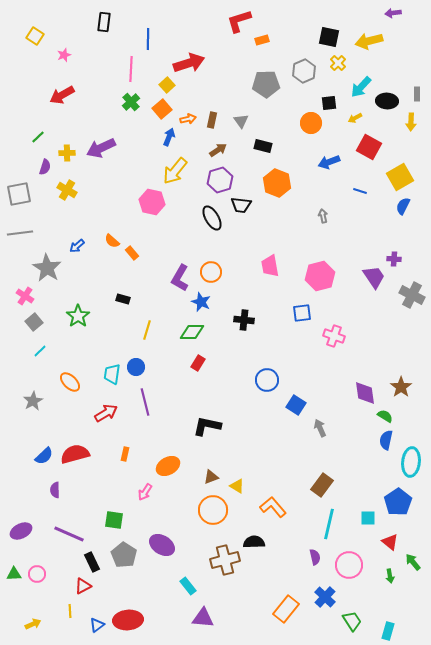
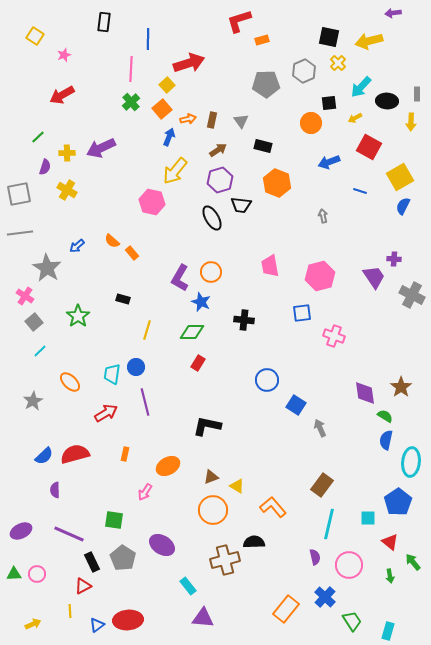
gray pentagon at (124, 555): moved 1 px left, 3 px down
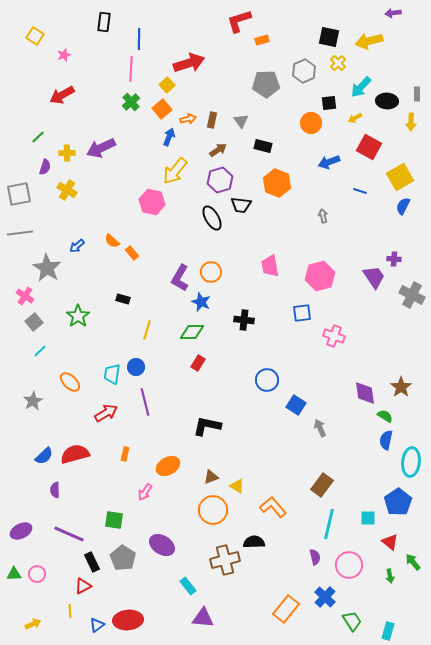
blue line at (148, 39): moved 9 px left
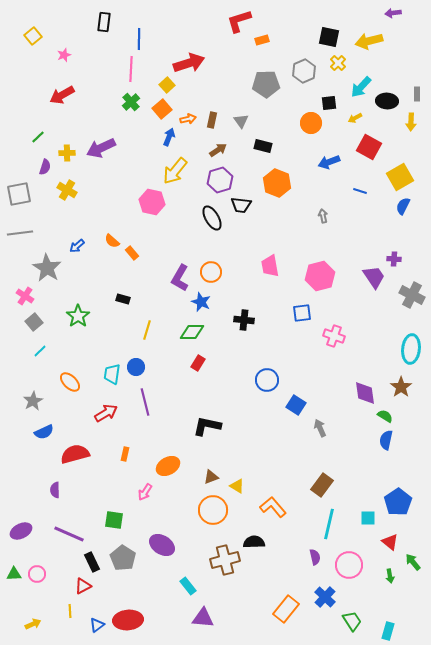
yellow square at (35, 36): moved 2 px left; rotated 18 degrees clockwise
blue semicircle at (44, 456): moved 24 px up; rotated 18 degrees clockwise
cyan ellipse at (411, 462): moved 113 px up
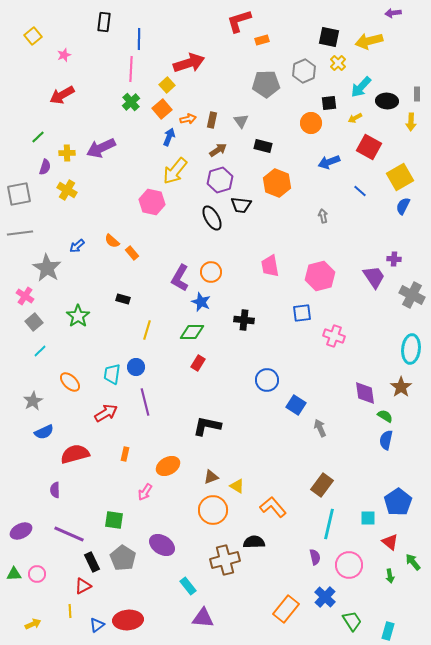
blue line at (360, 191): rotated 24 degrees clockwise
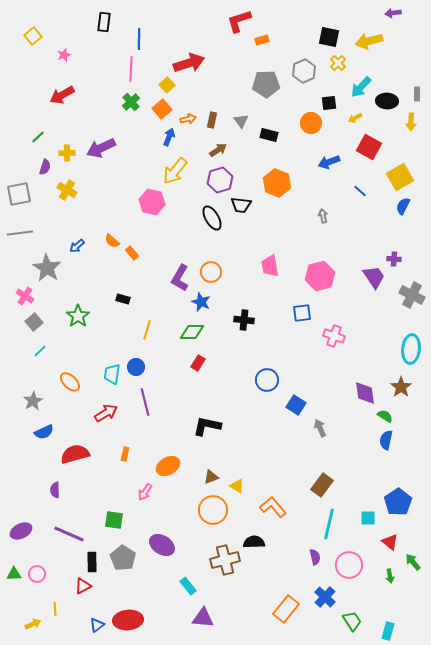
black rectangle at (263, 146): moved 6 px right, 11 px up
black rectangle at (92, 562): rotated 24 degrees clockwise
yellow line at (70, 611): moved 15 px left, 2 px up
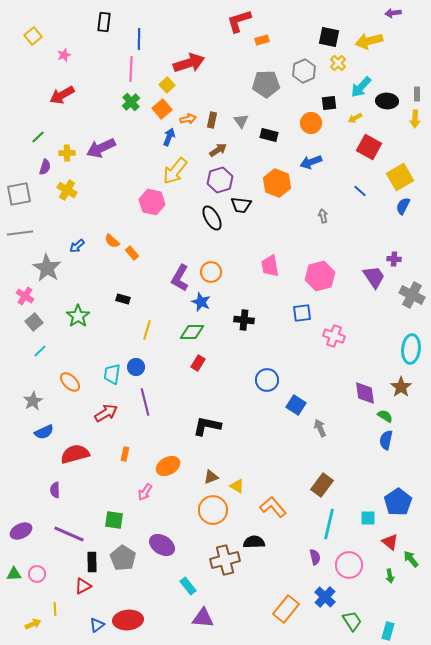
yellow arrow at (411, 122): moved 4 px right, 3 px up
blue arrow at (329, 162): moved 18 px left
green arrow at (413, 562): moved 2 px left, 3 px up
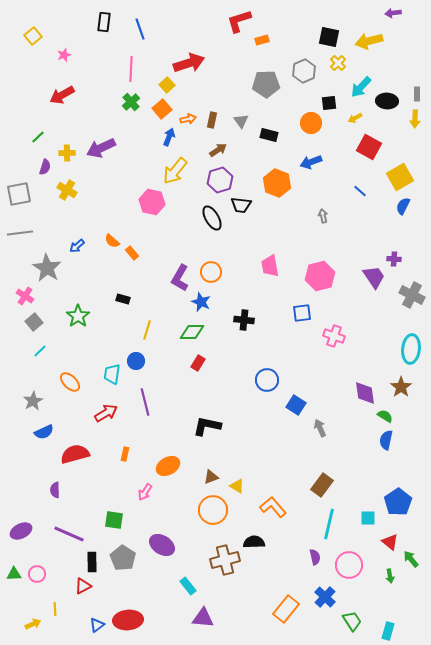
blue line at (139, 39): moved 1 px right, 10 px up; rotated 20 degrees counterclockwise
blue circle at (136, 367): moved 6 px up
